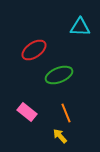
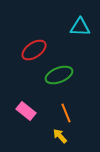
pink rectangle: moved 1 px left, 1 px up
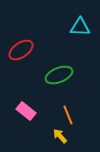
red ellipse: moved 13 px left
orange line: moved 2 px right, 2 px down
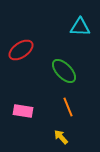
green ellipse: moved 5 px right, 4 px up; rotated 68 degrees clockwise
pink rectangle: moved 3 px left; rotated 30 degrees counterclockwise
orange line: moved 8 px up
yellow arrow: moved 1 px right, 1 px down
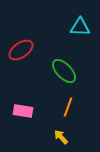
orange line: rotated 42 degrees clockwise
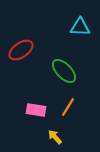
orange line: rotated 12 degrees clockwise
pink rectangle: moved 13 px right, 1 px up
yellow arrow: moved 6 px left
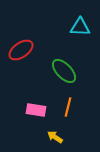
orange line: rotated 18 degrees counterclockwise
yellow arrow: rotated 14 degrees counterclockwise
